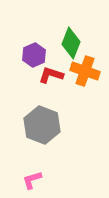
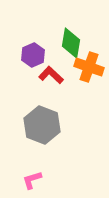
green diamond: rotated 12 degrees counterclockwise
purple hexagon: moved 1 px left
orange cross: moved 4 px right, 4 px up
red L-shape: rotated 25 degrees clockwise
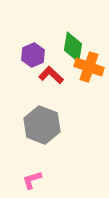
green diamond: moved 2 px right, 4 px down
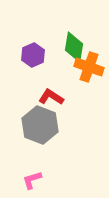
green diamond: moved 1 px right
red L-shape: moved 22 px down; rotated 10 degrees counterclockwise
gray hexagon: moved 2 px left
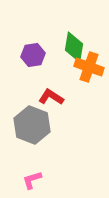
purple hexagon: rotated 15 degrees clockwise
gray hexagon: moved 8 px left
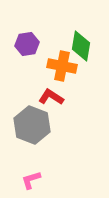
green diamond: moved 7 px right, 1 px up
purple hexagon: moved 6 px left, 11 px up
orange cross: moved 27 px left, 1 px up; rotated 8 degrees counterclockwise
pink L-shape: moved 1 px left
